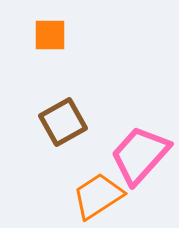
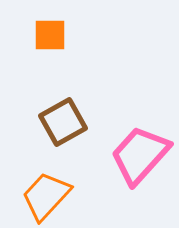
orange trapezoid: moved 52 px left; rotated 14 degrees counterclockwise
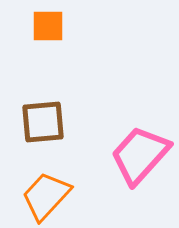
orange square: moved 2 px left, 9 px up
brown square: moved 20 px left; rotated 24 degrees clockwise
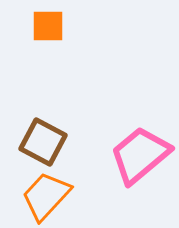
brown square: moved 20 px down; rotated 33 degrees clockwise
pink trapezoid: rotated 8 degrees clockwise
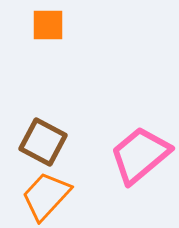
orange square: moved 1 px up
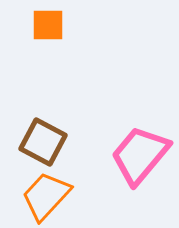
pink trapezoid: rotated 10 degrees counterclockwise
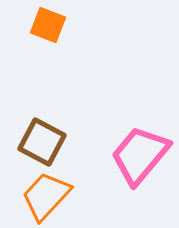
orange square: rotated 21 degrees clockwise
brown square: moved 1 px left
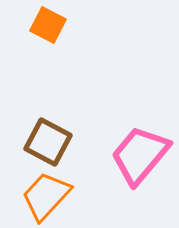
orange square: rotated 6 degrees clockwise
brown square: moved 6 px right
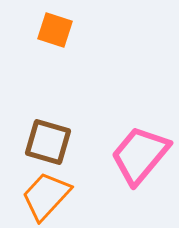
orange square: moved 7 px right, 5 px down; rotated 9 degrees counterclockwise
brown square: rotated 12 degrees counterclockwise
